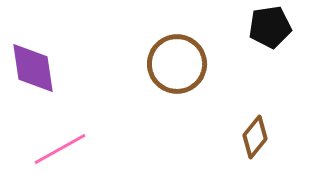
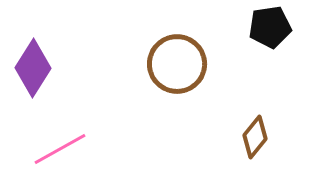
purple diamond: rotated 40 degrees clockwise
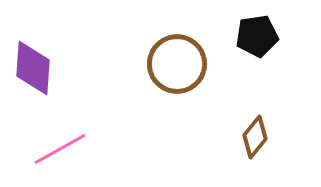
black pentagon: moved 13 px left, 9 px down
purple diamond: rotated 28 degrees counterclockwise
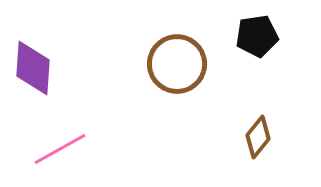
brown diamond: moved 3 px right
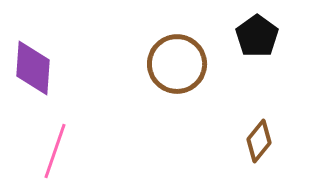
black pentagon: rotated 27 degrees counterclockwise
brown diamond: moved 1 px right, 4 px down
pink line: moved 5 px left, 2 px down; rotated 42 degrees counterclockwise
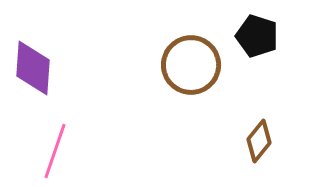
black pentagon: rotated 18 degrees counterclockwise
brown circle: moved 14 px right, 1 px down
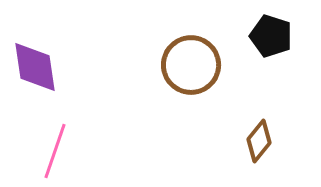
black pentagon: moved 14 px right
purple diamond: moved 2 px right, 1 px up; rotated 12 degrees counterclockwise
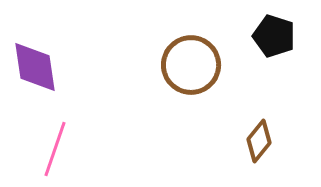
black pentagon: moved 3 px right
pink line: moved 2 px up
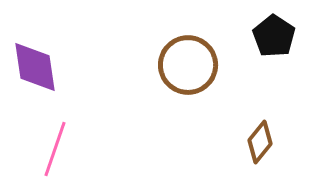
black pentagon: rotated 15 degrees clockwise
brown circle: moved 3 px left
brown diamond: moved 1 px right, 1 px down
